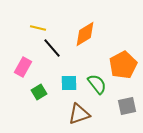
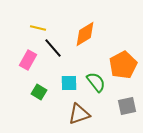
black line: moved 1 px right
pink rectangle: moved 5 px right, 7 px up
green semicircle: moved 1 px left, 2 px up
green square: rotated 28 degrees counterclockwise
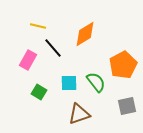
yellow line: moved 2 px up
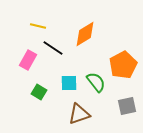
black line: rotated 15 degrees counterclockwise
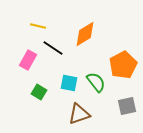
cyan square: rotated 12 degrees clockwise
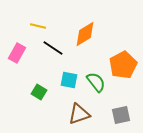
pink rectangle: moved 11 px left, 7 px up
cyan square: moved 3 px up
gray square: moved 6 px left, 9 px down
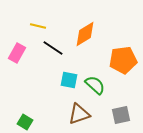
orange pentagon: moved 5 px up; rotated 20 degrees clockwise
green semicircle: moved 1 px left, 3 px down; rotated 10 degrees counterclockwise
green square: moved 14 px left, 30 px down
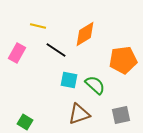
black line: moved 3 px right, 2 px down
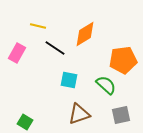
black line: moved 1 px left, 2 px up
green semicircle: moved 11 px right
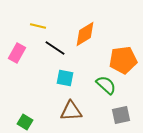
cyan square: moved 4 px left, 2 px up
brown triangle: moved 8 px left, 3 px up; rotated 15 degrees clockwise
